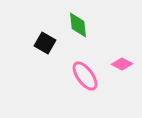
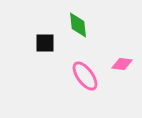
black square: rotated 30 degrees counterclockwise
pink diamond: rotated 20 degrees counterclockwise
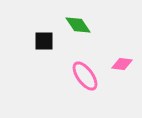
green diamond: rotated 28 degrees counterclockwise
black square: moved 1 px left, 2 px up
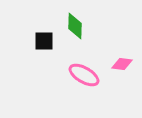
green diamond: moved 3 px left, 1 px down; rotated 36 degrees clockwise
pink ellipse: moved 1 px left, 1 px up; rotated 24 degrees counterclockwise
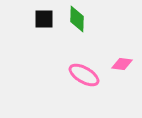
green diamond: moved 2 px right, 7 px up
black square: moved 22 px up
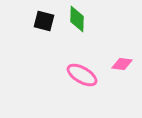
black square: moved 2 px down; rotated 15 degrees clockwise
pink ellipse: moved 2 px left
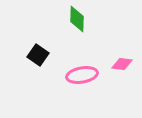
black square: moved 6 px left, 34 px down; rotated 20 degrees clockwise
pink ellipse: rotated 40 degrees counterclockwise
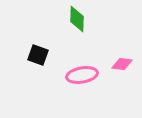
black square: rotated 15 degrees counterclockwise
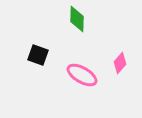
pink diamond: moved 2 px left, 1 px up; rotated 55 degrees counterclockwise
pink ellipse: rotated 40 degrees clockwise
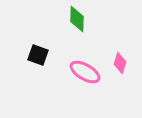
pink diamond: rotated 25 degrees counterclockwise
pink ellipse: moved 3 px right, 3 px up
